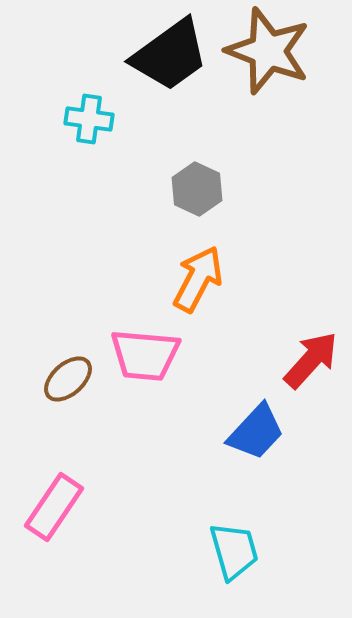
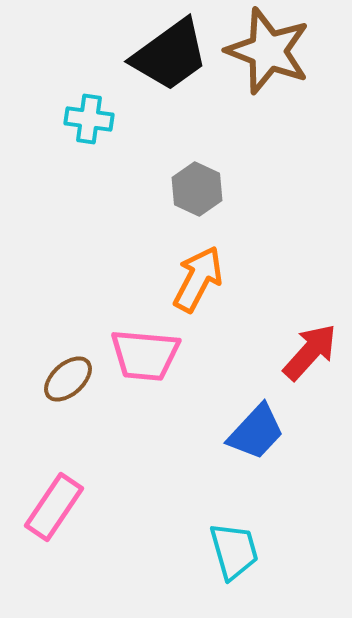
red arrow: moved 1 px left, 8 px up
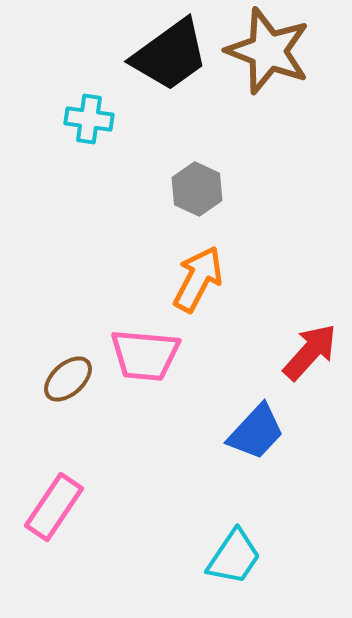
cyan trapezoid: moved 6 px down; rotated 50 degrees clockwise
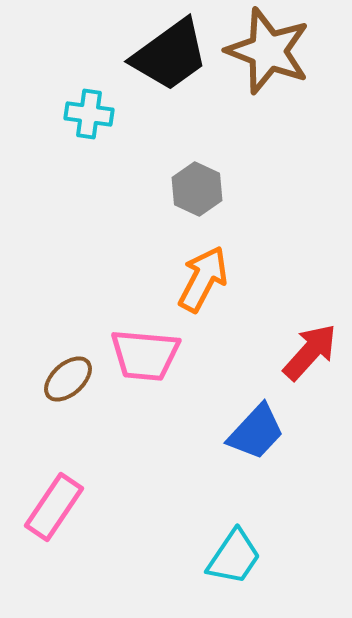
cyan cross: moved 5 px up
orange arrow: moved 5 px right
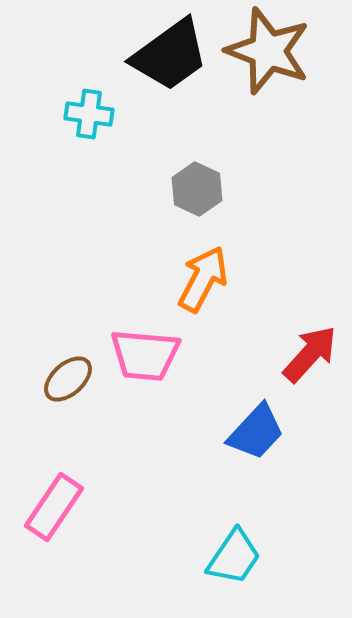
red arrow: moved 2 px down
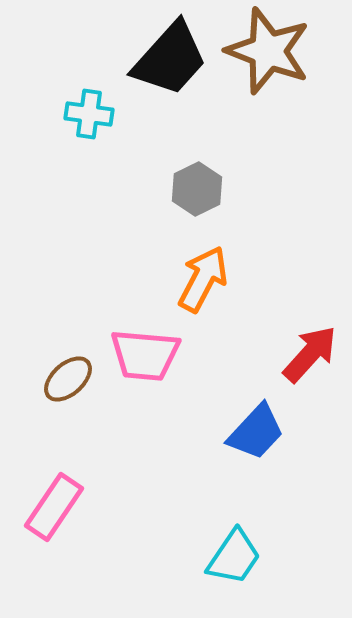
black trapezoid: moved 4 px down; rotated 12 degrees counterclockwise
gray hexagon: rotated 9 degrees clockwise
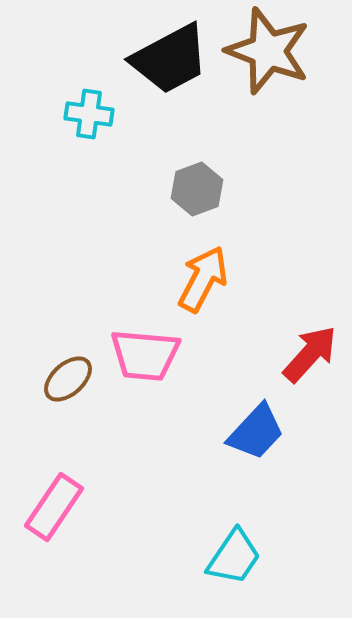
black trapezoid: rotated 20 degrees clockwise
gray hexagon: rotated 6 degrees clockwise
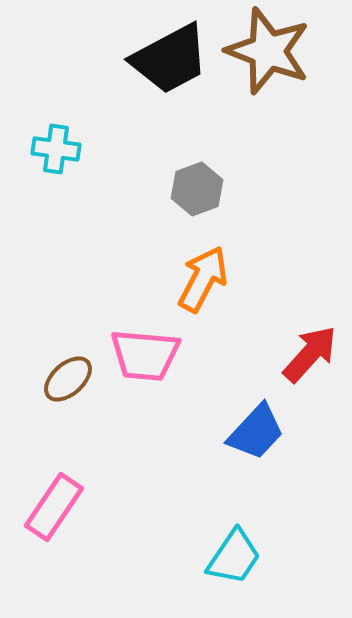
cyan cross: moved 33 px left, 35 px down
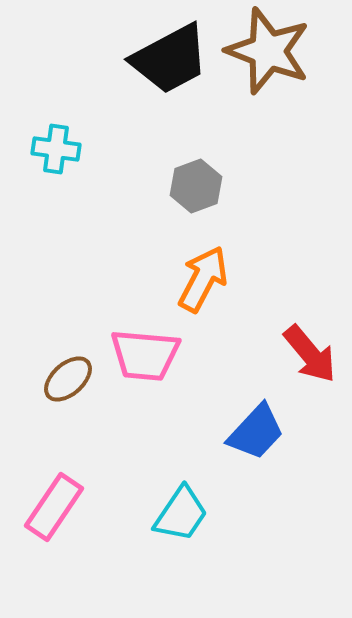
gray hexagon: moved 1 px left, 3 px up
red arrow: rotated 98 degrees clockwise
cyan trapezoid: moved 53 px left, 43 px up
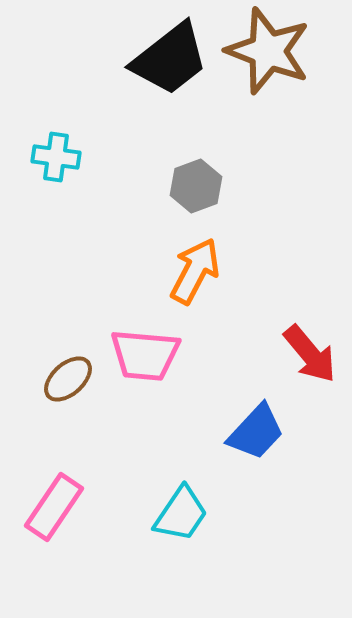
black trapezoid: rotated 10 degrees counterclockwise
cyan cross: moved 8 px down
orange arrow: moved 8 px left, 8 px up
